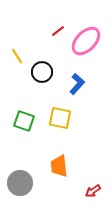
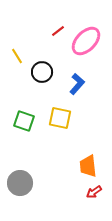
orange trapezoid: moved 29 px right
red arrow: moved 1 px right, 1 px down
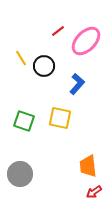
yellow line: moved 4 px right, 2 px down
black circle: moved 2 px right, 6 px up
gray circle: moved 9 px up
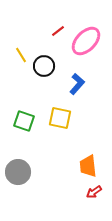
yellow line: moved 3 px up
gray circle: moved 2 px left, 2 px up
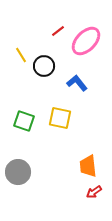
blue L-shape: moved 1 px up; rotated 80 degrees counterclockwise
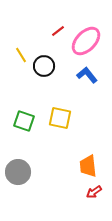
blue L-shape: moved 10 px right, 8 px up
